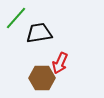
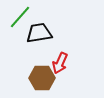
green line: moved 4 px right, 1 px up
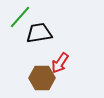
red arrow: rotated 10 degrees clockwise
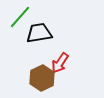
brown hexagon: rotated 25 degrees counterclockwise
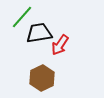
green line: moved 2 px right
red arrow: moved 18 px up
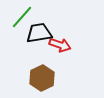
red arrow: rotated 105 degrees counterclockwise
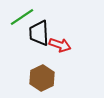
green line: rotated 15 degrees clockwise
black trapezoid: rotated 84 degrees counterclockwise
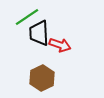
green line: moved 5 px right
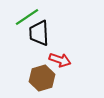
red arrow: moved 15 px down
brown hexagon: rotated 10 degrees clockwise
